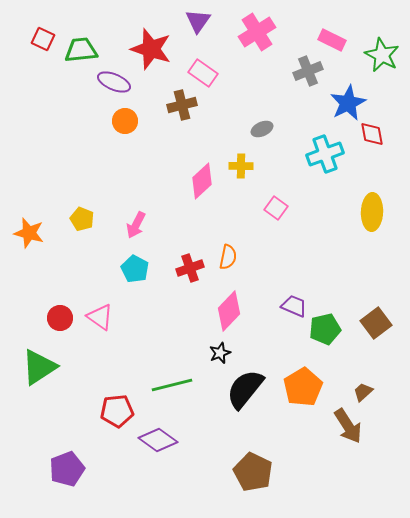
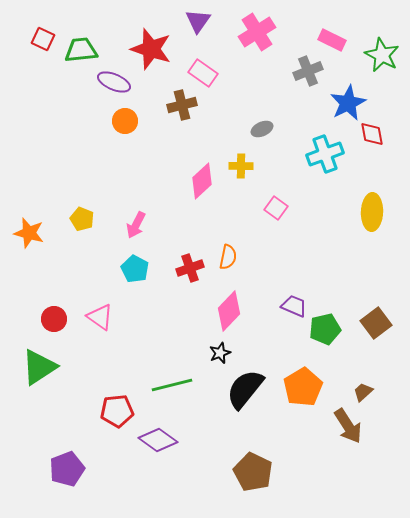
red circle at (60, 318): moved 6 px left, 1 px down
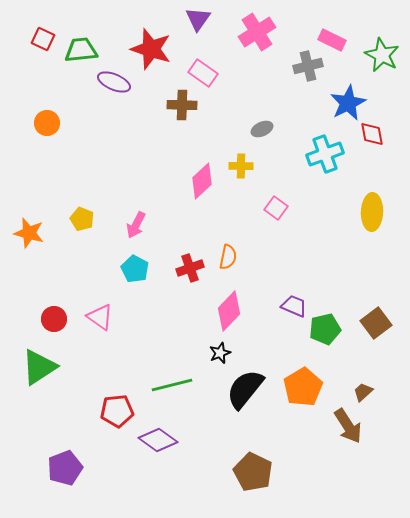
purple triangle at (198, 21): moved 2 px up
gray cross at (308, 71): moved 5 px up; rotated 8 degrees clockwise
brown cross at (182, 105): rotated 16 degrees clockwise
orange circle at (125, 121): moved 78 px left, 2 px down
purple pentagon at (67, 469): moved 2 px left, 1 px up
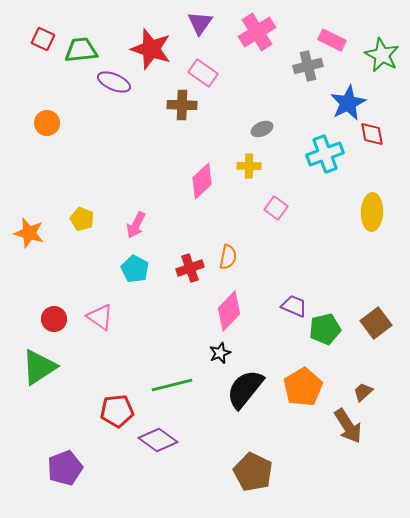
purple triangle at (198, 19): moved 2 px right, 4 px down
yellow cross at (241, 166): moved 8 px right
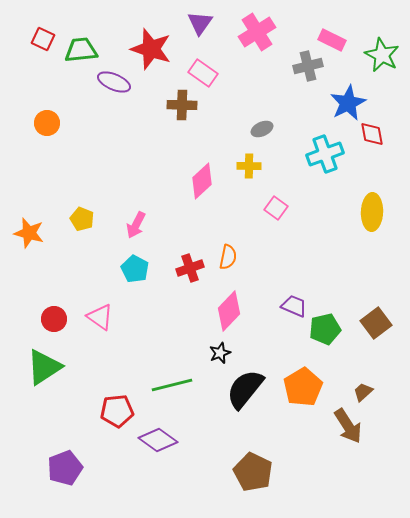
green triangle at (39, 367): moved 5 px right
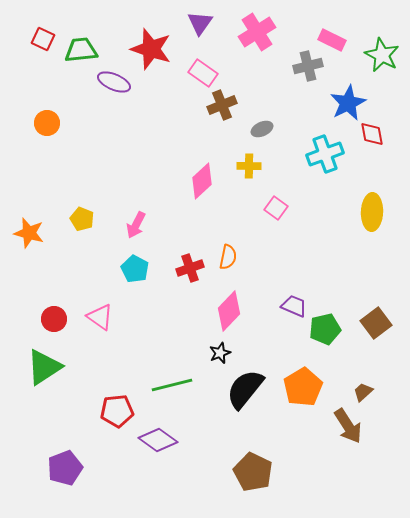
brown cross at (182, 105): moved 40 px right; rotated 24 degrees counterclockwise
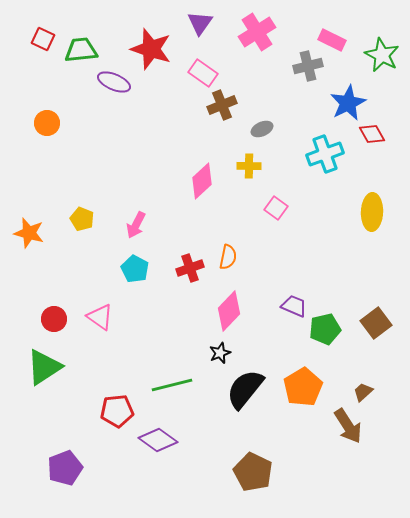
red diamond at (372, 134): rotated 20 degrees counterclockwise
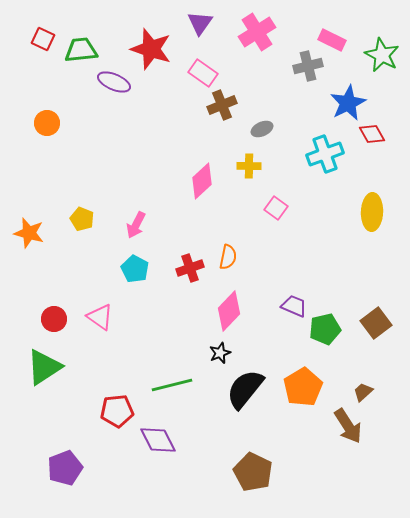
purple diamond at (158, 440): rotated 27 degrees clockwise
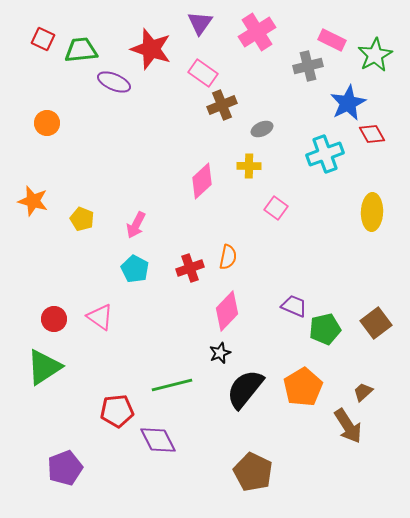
green star at (382, 55): moved 7 px left; rotated 16 degrees clockwise
orange star at (29, 233): moved 4 px right, 32 px up
pink diamond at (229, 311): moved 2 px left
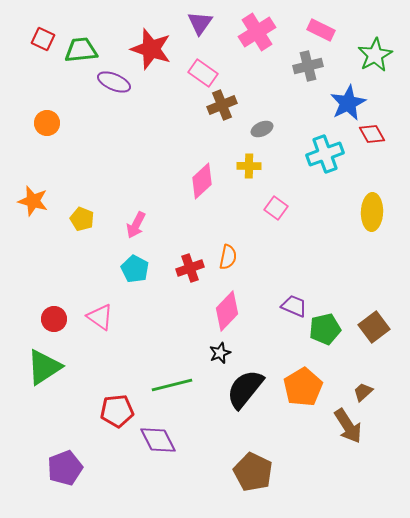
pink rectangle at (332, 40): moved 11 px left, 10 px up
brown square at (376, 323): moved 2 px left, 4 px down
